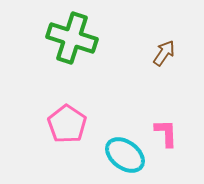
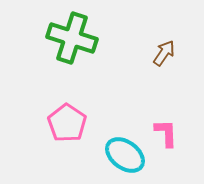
pink pentagon: moved 1 px up
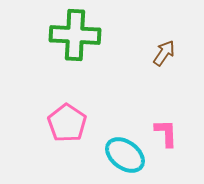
green cross: moved 3 px right, 3 px up; rotated 15 degrees counterclockwise
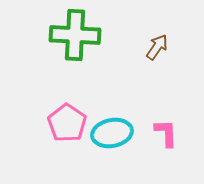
brown arrow: moved 7 px left, 6 px up
cyan ellipse: moved 13 px left, 22 px up; rotated 48 degrees counterclockwise
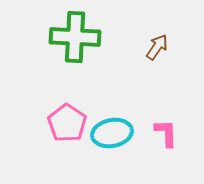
green cross: moved 2 px down
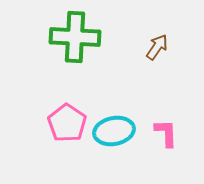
cyan ellipse: moved 2 px right, 2 px up
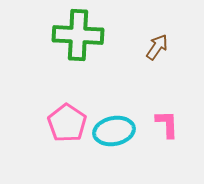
green cross: moved 3 px right, 2 px up
pink L-shape: moved 1 px right, 9 px up
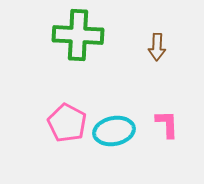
brown arrow: rotated 148 degrees clockwise
pink pentagon: rotated 6 degrees counterclockwise
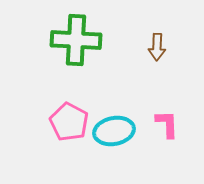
green cross: moved 2 px left, 5 px down
pink pentagon: moved 2 px right, 1 px up
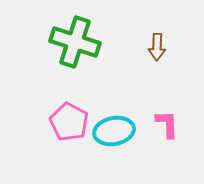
green cross: moved 1 px left, 2 px down; rotated 15 degrees clockwise
